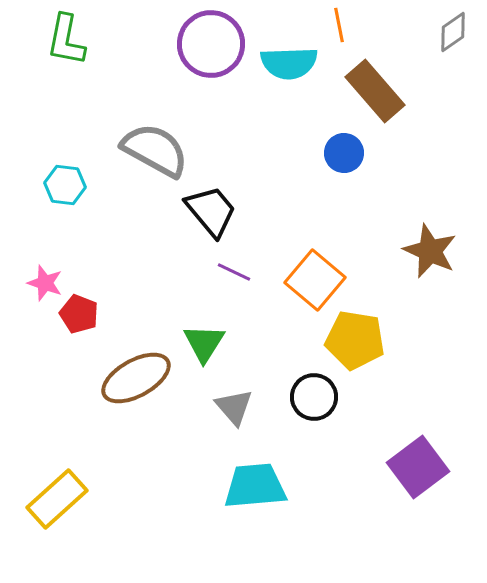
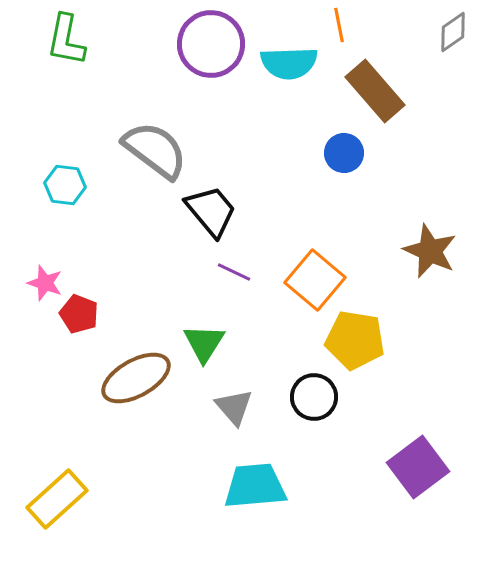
gray semicircle: rotated 8 degrees clockwise
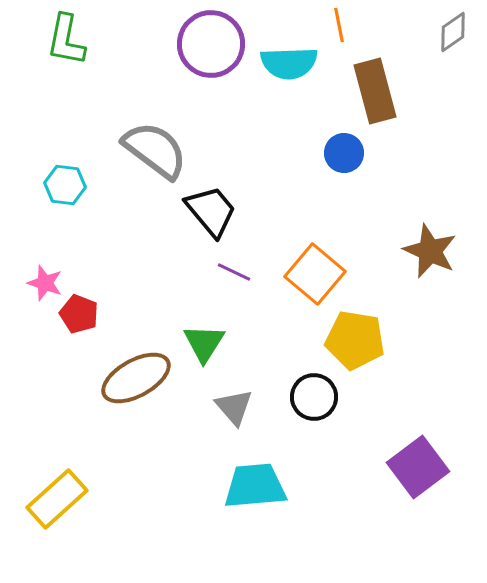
brown rectangle: rotated 26 degrees clockwise
orange square: moved 6 px up
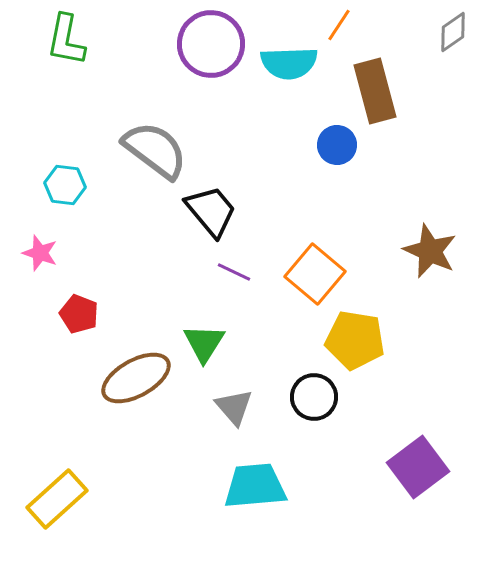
orange line: rotated 44 degrees clockwise
blue circle: moved 7 px left, 8 px up
pink star: moved 5 px left, 30 px up
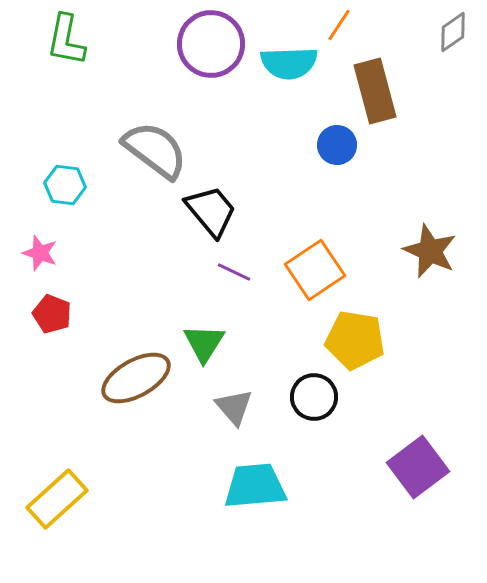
orange square: moved 4 px up; rotated 16 degrees clockwise
red pentagon: moved 27 px left
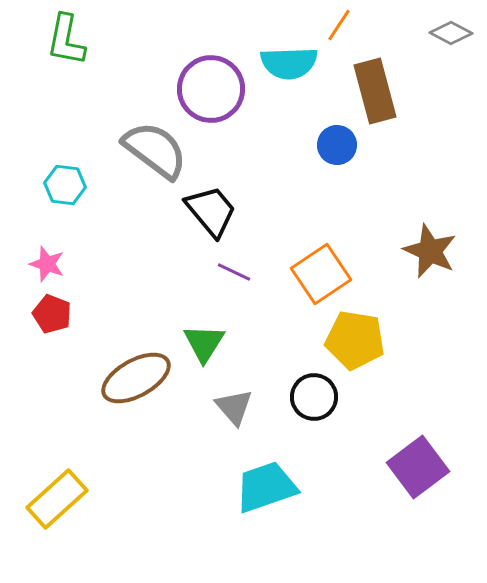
gray diamond: moved 2 px left, 1 px down; rotated 63 degrees clockwise
purple circle: moved 45 px down
pink star: moved 7 px right, 11 px down
orange square: moved 6 px right, 4 px down
cyan trapezoid: moved 11 px right, 1 px down; rotated 14 degrees counterclockwise
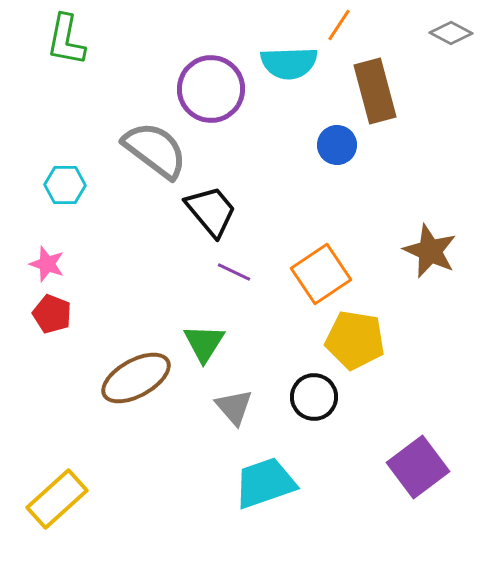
cyan hexagon: rotated 6 degrees counterclockwise
cyan trapezoid: moved 1 px left, 4 px up
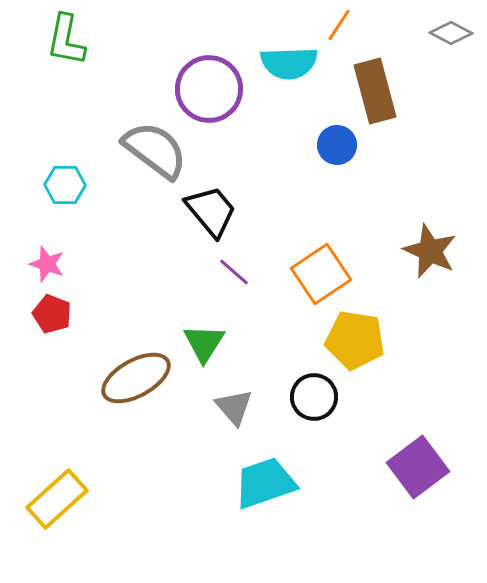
purple circle: moved 2 px left
purple line: rotated 16 degrees clockwise
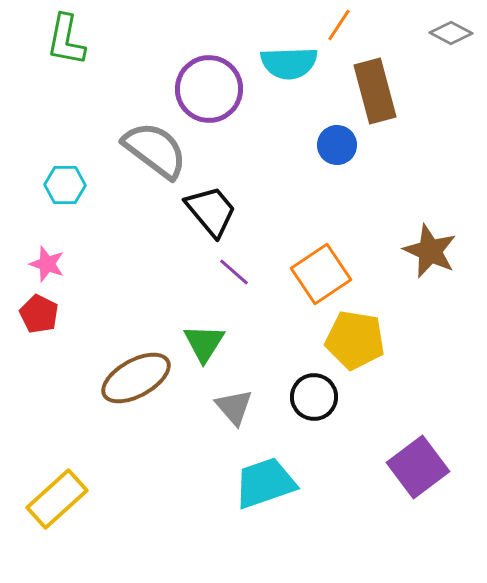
red pentagon: moved 13 px left; rotated 6 degrees clockwise
